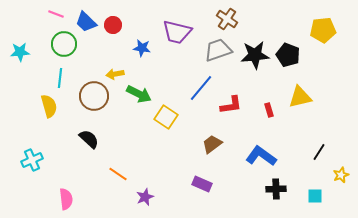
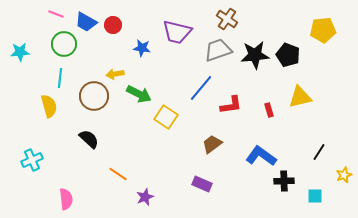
blue trapezoid: rotated 15 degrees counterclockwise
yellow star: moved 3 px right
black cross: moved 8 px right, 8 px up
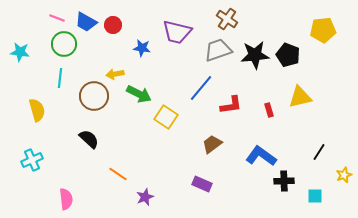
pink line: moved 1 px right, 4 px down
cyan star: rotated 12 degrees clockwise
yellow semicircle: moved 12 px left, 4 px down
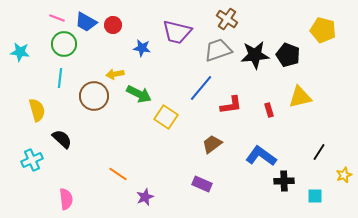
yellow pentagon: rotated 20 degrees clockwise
black semicircle: moved 27 px left
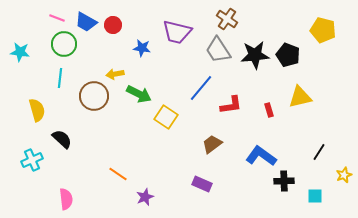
gray trapezoid: rotated 104 degrees counterclockwise
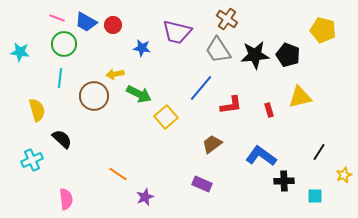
yellow square: rotated 15 degrees clockwise
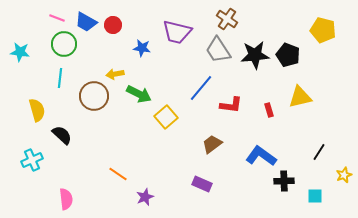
red L-shape: rotated 15 degrees clockwise
black semicircle: moved 4 px up
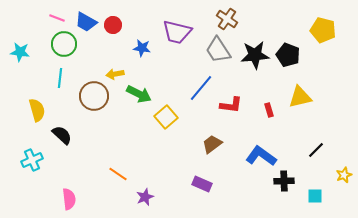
black line: moved 3 px left, 2 px up; rotated 12 degrees clockwise
pink semicircle: moved 3 px right
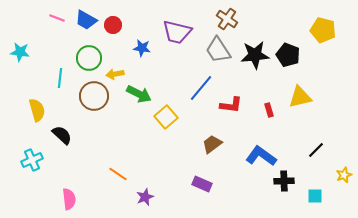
blue trapezoid: moved 2 px up
green circle: moved 25 px right, 14 px down
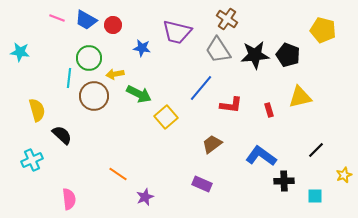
cyan line: moved 9 px right
